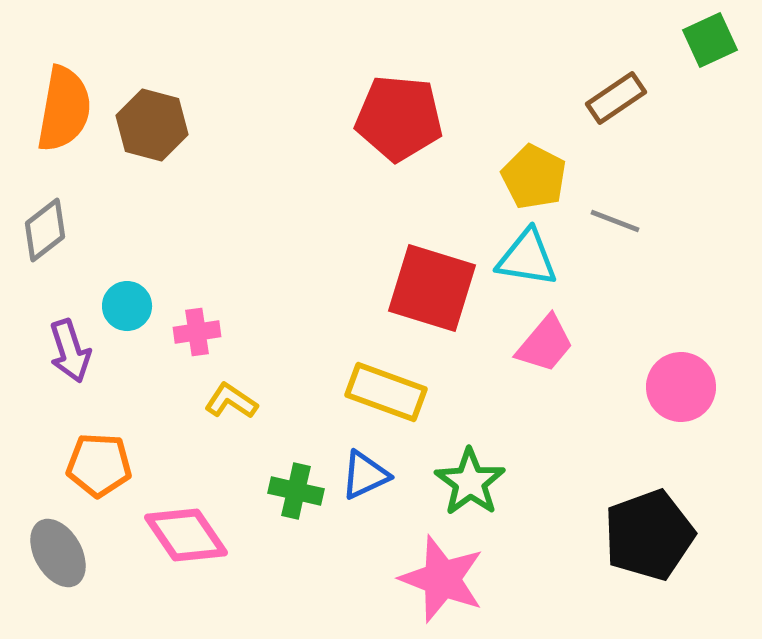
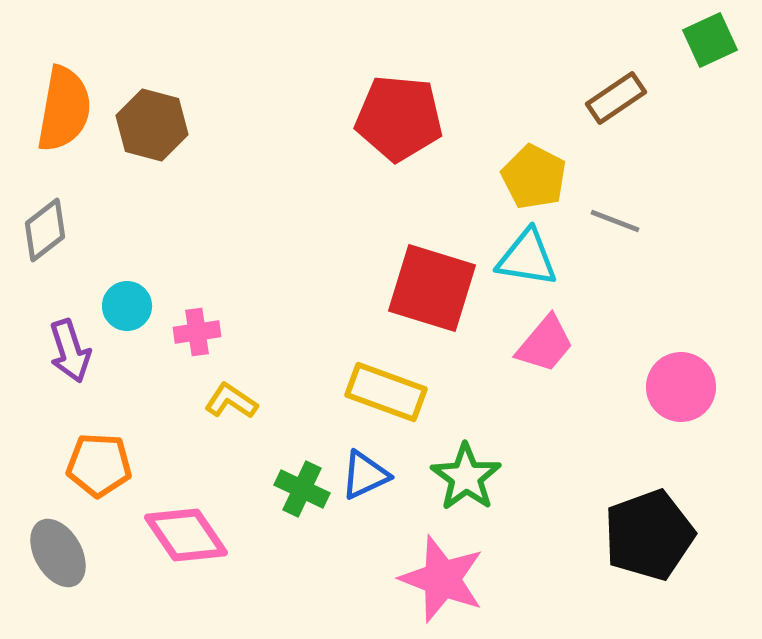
green star: moved 4 px left, 5 px up
green cross: moved 6 px right, 2 px up; rotated 12 degrees clockwise
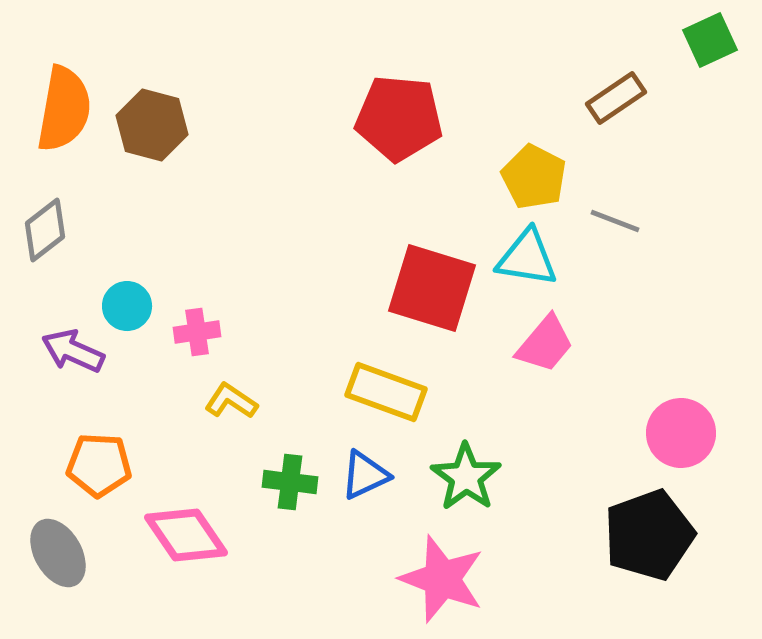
purple arrow: moved 3 px right; rotated 132 degrees clockwise
pink circle: moved 46 px down
green cross: moved 12 px left, 7 px up; rotated 18 degrees counterclockwise
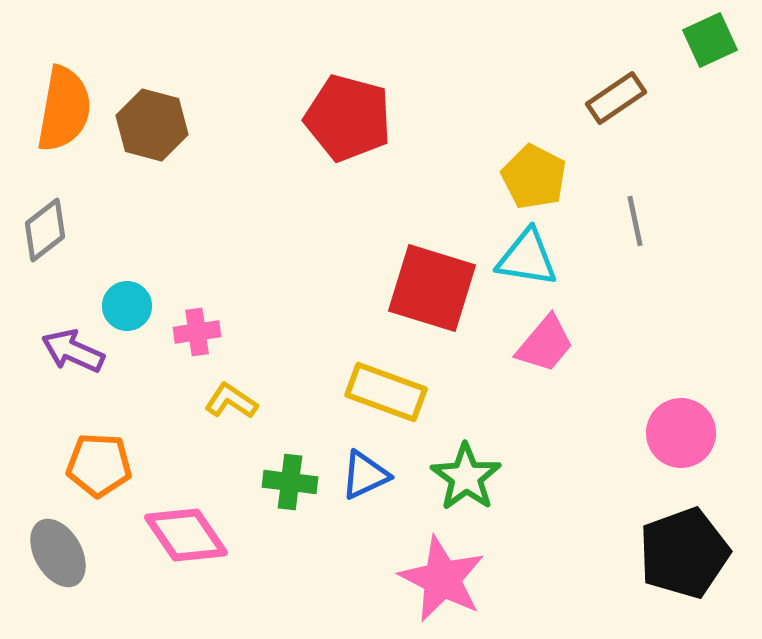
red pentagon: moved 51 px left; rotated 10 degrees clockwise
gray line: moved 20 px right; rotated 57 degrees clockwise
black pentagon: moved 35 px right, 18 px down
pink star: rotated 6 degrees clockwise
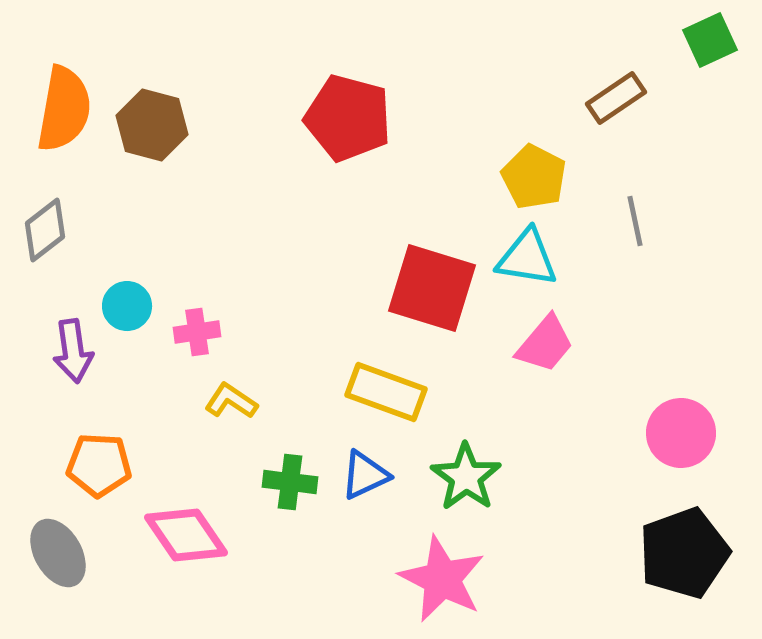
purple arrow: rotated 122 degrees counterclockwise
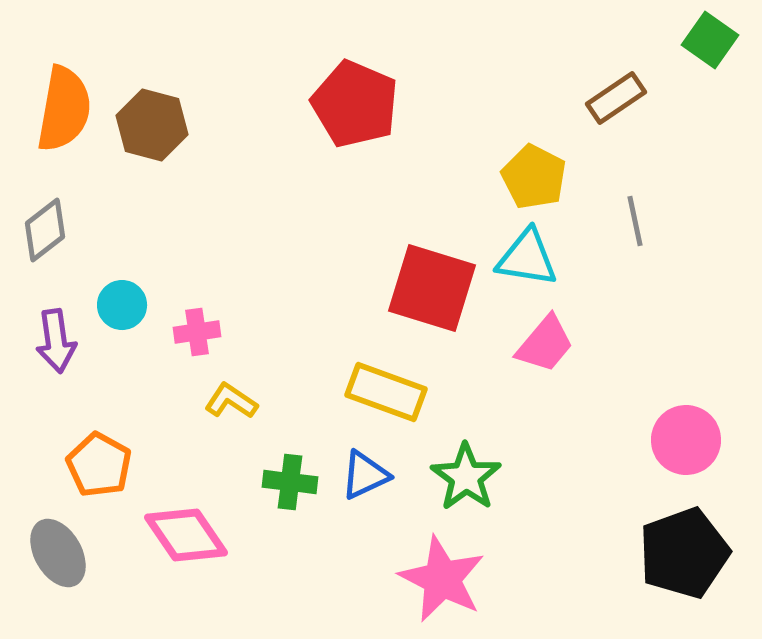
green square: rotated 30 degrees counterclockwise
red pentagon: moved 7 px right, 14 px up; rotated 8 degrees clockwise
cyan circle: moved 5 px left, 1 px up
purple arrow: moved 17 px left, 10 px up
pink circle: moved 5 px right, 7 px down
orange pentagon: rotated 26 degrees clockwise
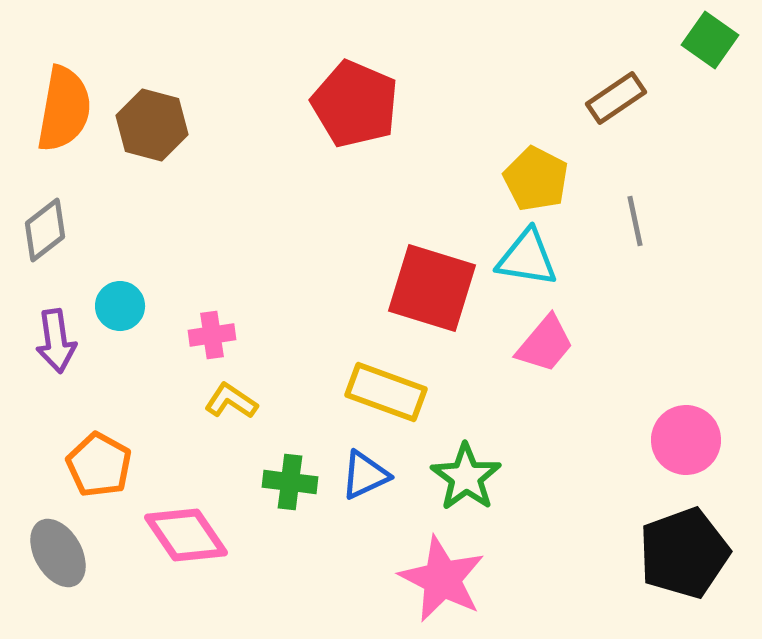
yellow pentagon: moved 2 px right, 2 px down
cyan circle: moved 2 px left, 1 px down
pink cross: moved 15 px right, 3 px down
